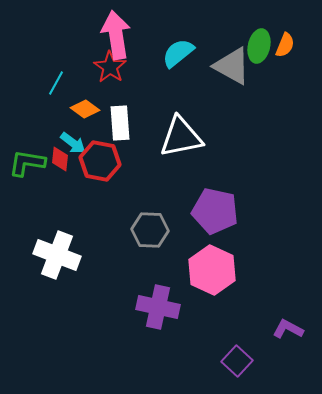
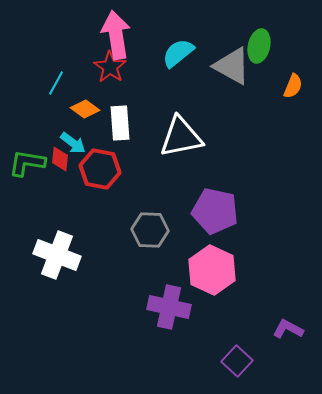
orange semicircle: moved 8 px right, 41 px down
red hexagon: moved 8 px down
purple cross: moved 11 px right
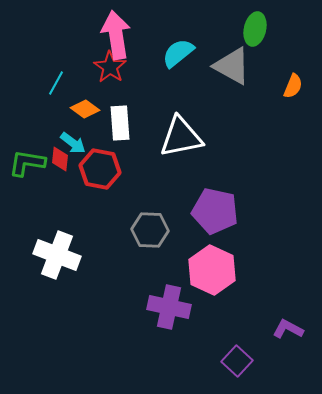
green ellipse: moved 4 px left, 17 px up
